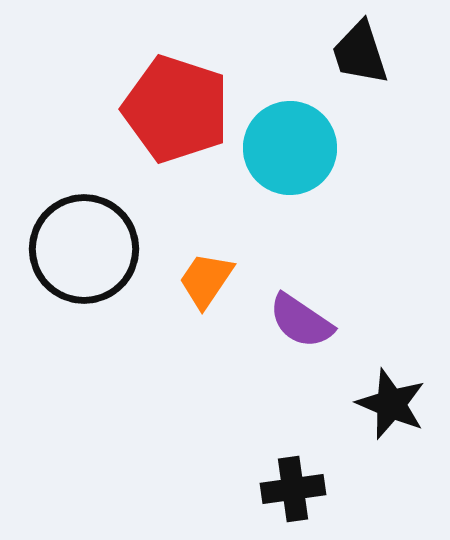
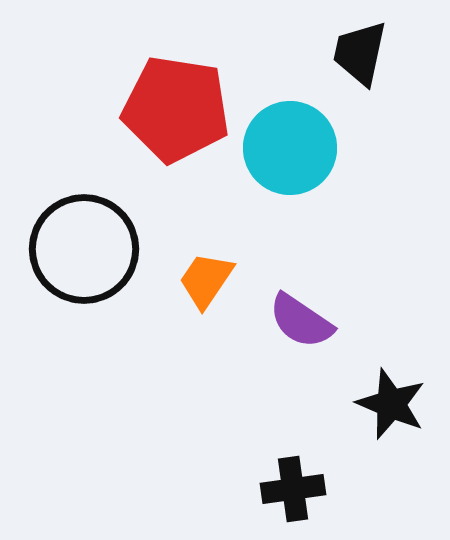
black trapezoid: rotated 30 degrees clockwise
red pentagon: rotated 9 degrees counterclockwise
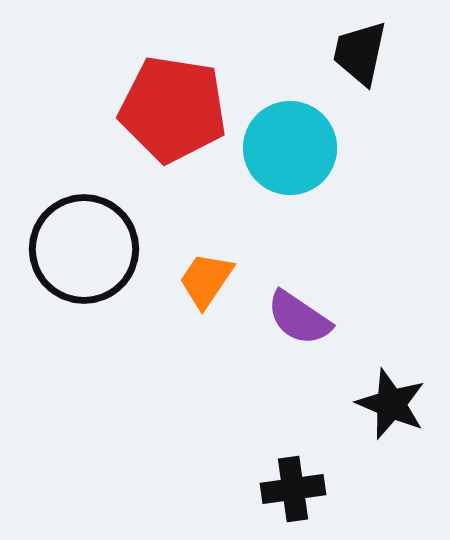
red pentagon: moved 3 px left
purple semicircle: moved 2 px left, 3 px up
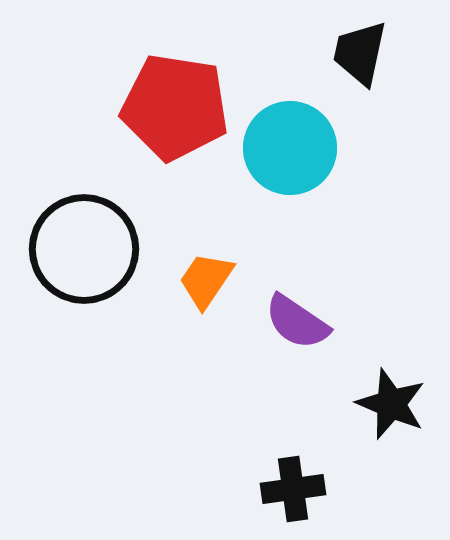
red pentagon: moved 2 px right, 2 px up
purple semicircle: moved 2 px left, 4 px down
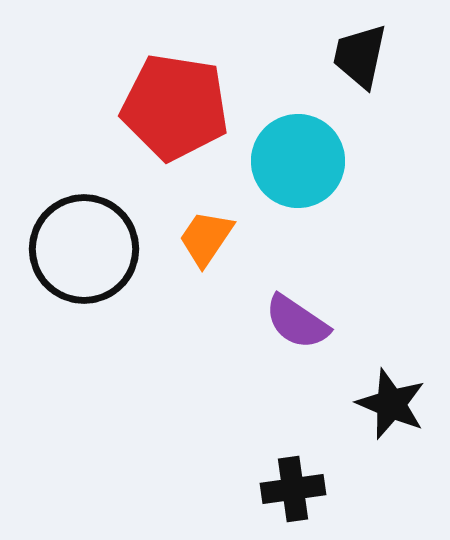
black trapezoid: moved 3 px down
cyan circle: moved 8 px right, 13 px down
orange trapezoid: moved 42 px up
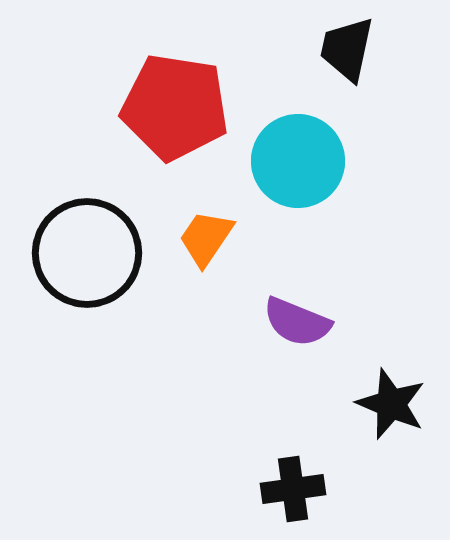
black trapezoid: moved 13 px left, 7 px up
black circle: moved 3 px right, 4 px down
purple semicircle: rotated 12 degrees counterclockwise
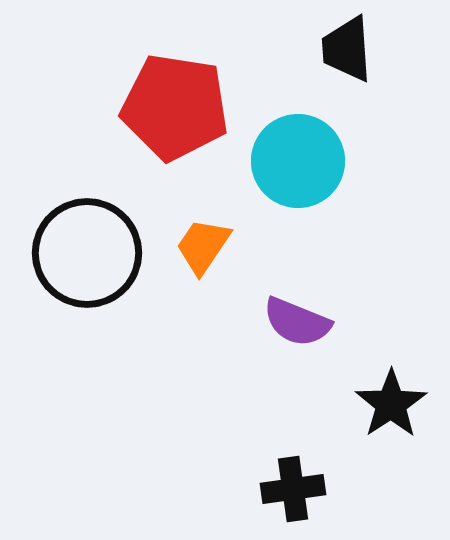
black trapezoid: rotated 16 degrees counterclockwise
orange trapezoid: moved 3 px left, 8 px down
black star: rotated 16 degrees clockwise
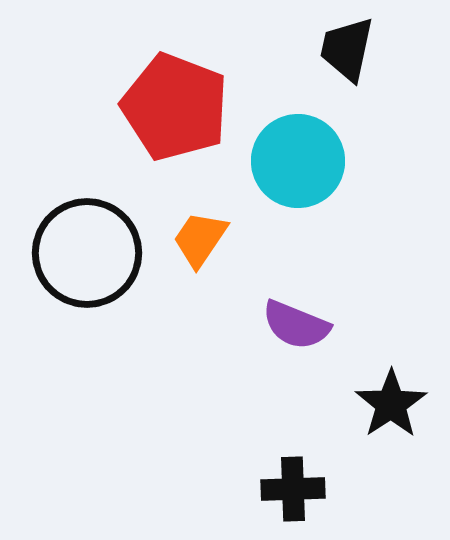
black trapezoid: rotated 16 degrees clockwise
red pentagon: rotated 12 degrees clockwise
orange trapezoid: moved 3 px left, 7 px up
purple semicircle: moved 1 px left, 3 px down
black cross: rotated 6 degrees clockwise
